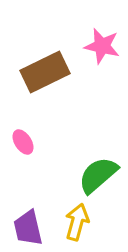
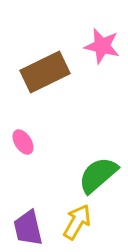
yellow arrow: rotated 15 degrees clockwise
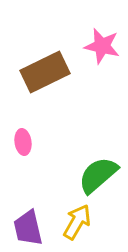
pink ellipse: rotated 25 degrees clockwise
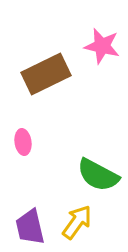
brown rectangle: moved 1 px right, 2 px down
green semicircle: rotated 111 degrees counterclockwise
yellow arrow: rotated 6 degrees clockwise
purple trapezoid: moved 2 px right, 1 px up
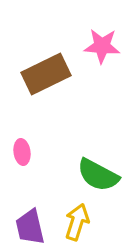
pink star: rotated 9 degrees counterclockwise
pink ellipse: moved 1 px left, 10 px down
yellow arrow: rotated 18 degrees counterclockwise
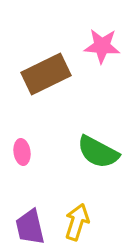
green semicircle: moved 23 px up
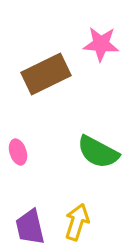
pink star: moved 1 px left, 2 px up
pink ellipse: moved 4 px left; rotated 10 degrees counterclockwise
